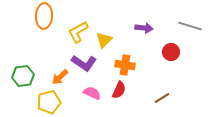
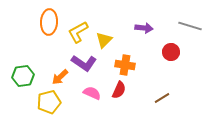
orange ellipse: moved 5 px right, 6 px down
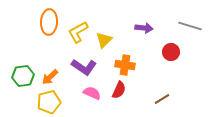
purple L-shape: moved 4 px down
orange arrow: moved 10 px left
brown line: moved 1 px down
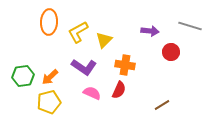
purple arrow: moved 6 px right, 3 px down
brown line: moved 6 px down
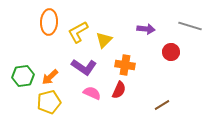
purple arrow: moved 4 px left, 2 px up
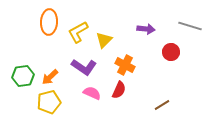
orange cross: rotated 18 degrees clockwise
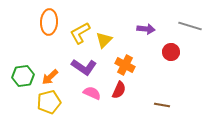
yellow L-shape: moved 2 px right, 1 px down
brown line: rotated 42 degrees clockwise
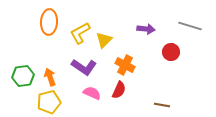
orange arrow: rotated 114 degrees clockwise
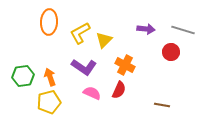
gray line: moved 7 px left, 4 px down
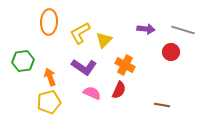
green hexagon: moved 15 px up
